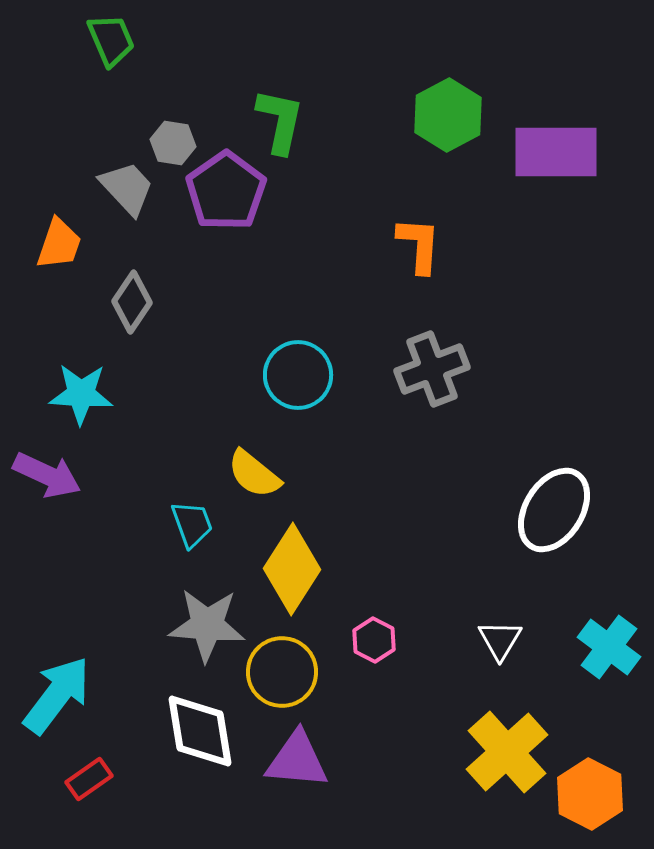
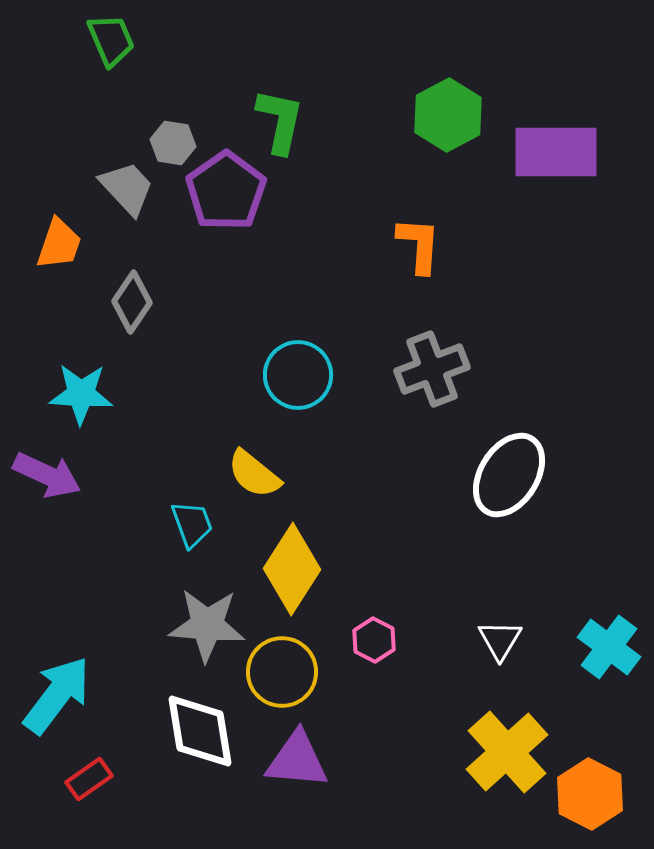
white ellipse: moved 45 px left, 35 px up
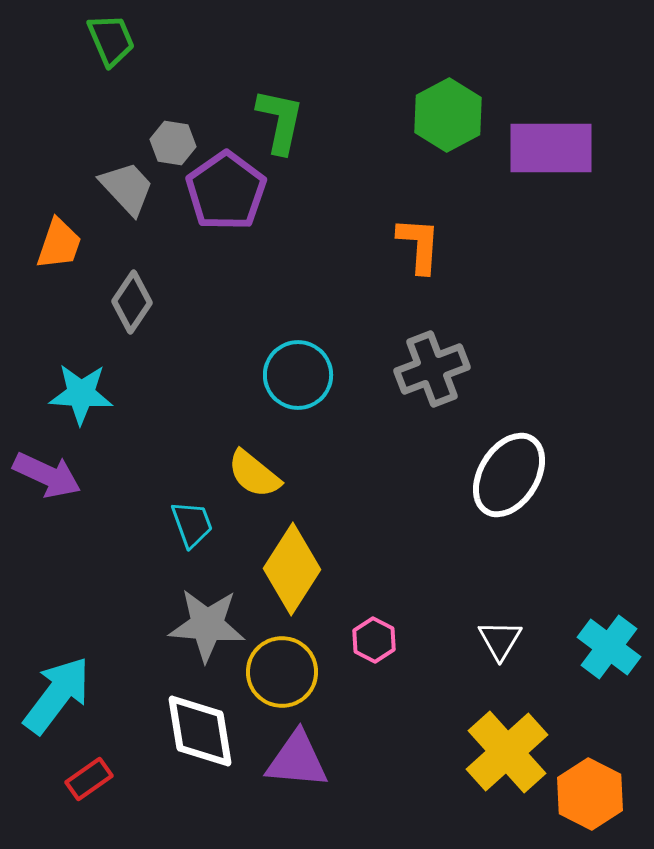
purple rectangle: moved 5 px left, 4 px up
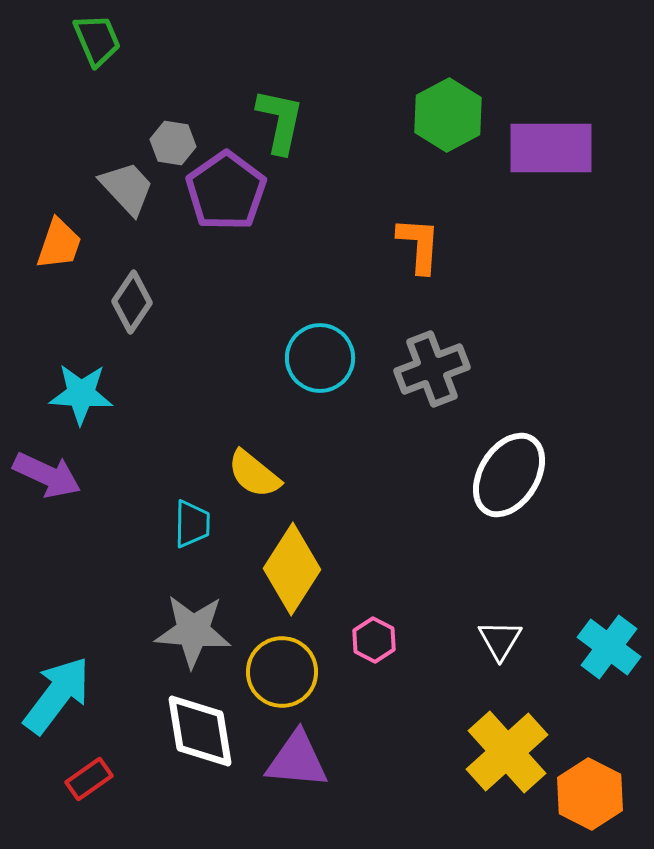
green trapezoid: moved 14 px left
cyan circle: moved 22 px right, 17 px up
cyan trapezoid: rotated 21 degrees clockwise
gray star: moved 14 px left, 6 px down
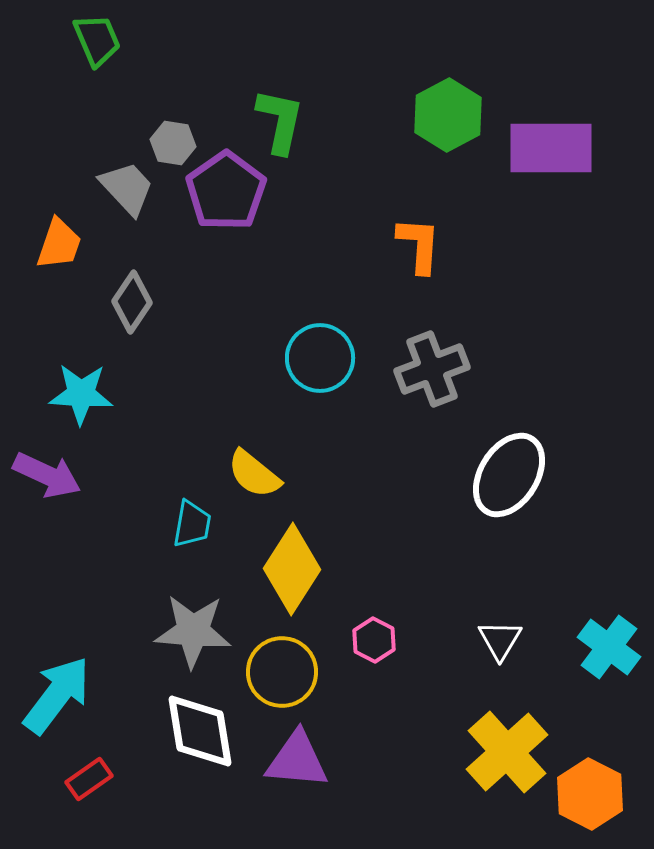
cyan trapezoid: rotated 9 degrees clockwise
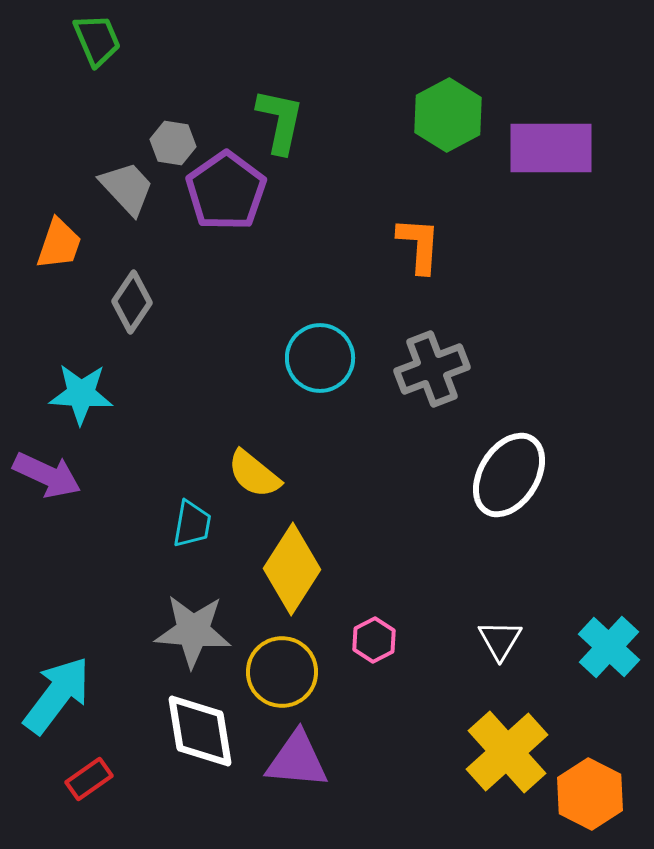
pink hexagon: rotated 6 degrees clockwise
cyan cross: rotated 6 degrees clockwise
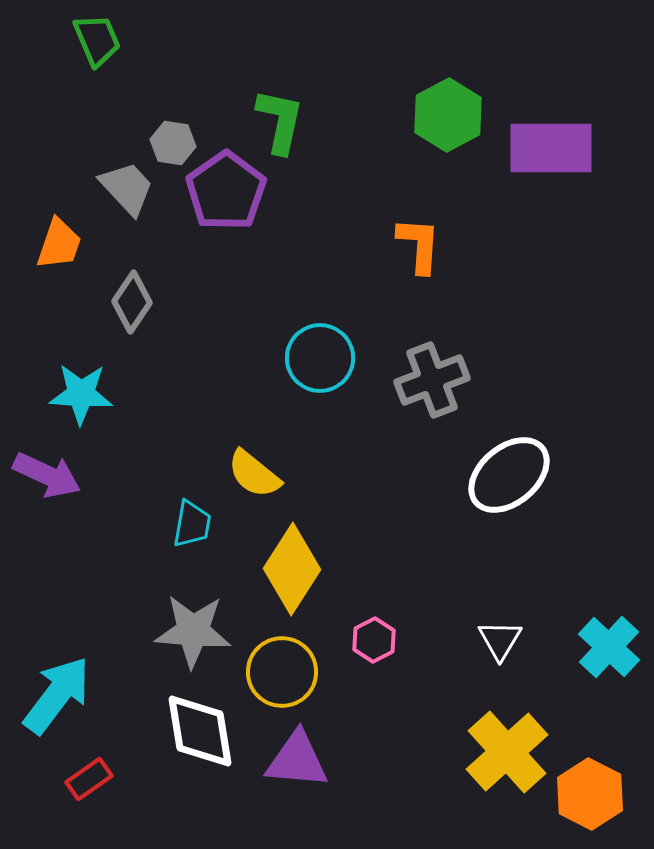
gray cross: moved 11 px down
white ellipse: rotated 18 degrees clockwise
